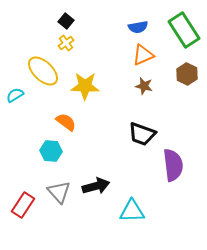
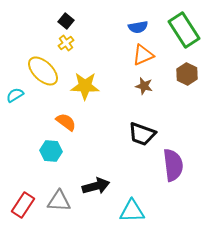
gray triangle: moved 9 px down; rotated 45 degrees counterclockwise
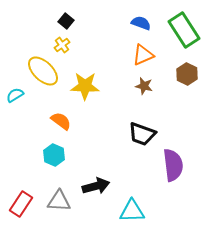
blue semicircle: moved 3 px right, 4 px up; rotated 150 degrees counterclockwise
yellow cross: moved 4 px left, 2 px down
orange semicircle: moved 5 px left, 1 px up
cyan hexagon: moved 3 px right, 4 px down; rotated 20 degrees clockwise
red rectangle: moved 2 px left, 1 px up
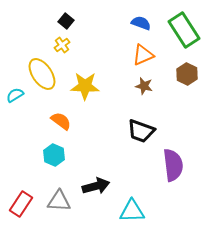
yellow ellipse: moved 1 px left, 3 px down; rotated 12 degrees clockwise
black trapezoid: moved 1 px left, 3 px up
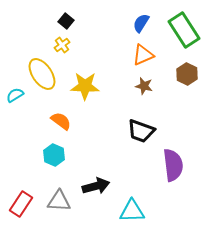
blue semicircle: rotated 78 degrees counterclockwise
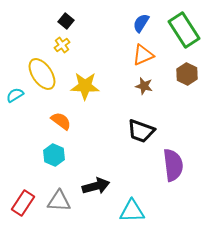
red rectangle: moved 2 px right, 1 px up
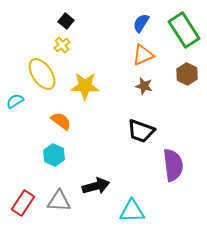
cyan semicircle: moved 6 px down
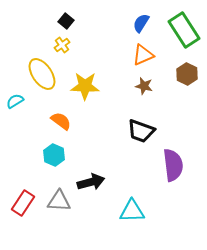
black arrow: moved 5 px left, 4 px up
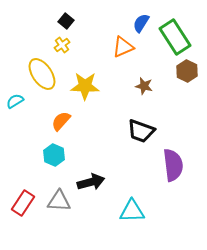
green rectangle: moved 9 px left, 7 px down
orange triangle: moved 20 px left, 8 px up
brown hexagon: moved 3 px up
orange semicircle: rotated 85 degrees counterclockwise
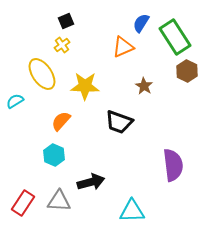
black square: rotated 28 degrees clockwise
brown star: rotated 18 degrees clockwise
black trapezoid: moved 22 px left, 9 px up
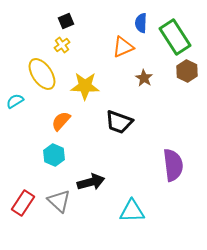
blue semicircle: rotated 30 degrees counterclockwise
brown star: moved 8 px up
gray triangle: rotated 40 degrees clockwise
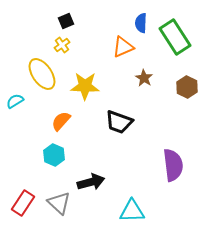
brown hexagon: moved 16 px down
gray triangle: moved 2 px down
